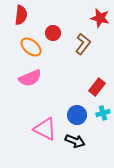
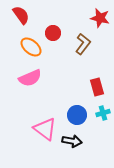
red semicircle: rotated 42 degrees counterclockwise
red rectangle: rotated 54 degrees counterclockwise
pink triangle: rotated 10 degrees clockwise
black arrow: moved 3 px left; rotated 12 degrees counterclockwise
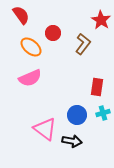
red star: moved 1 px right, 2 px down; rotated 18 degrees clockwise
red rectangle: rotated 24 degrees clockwise
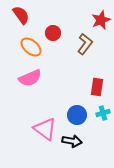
red star: rotated 18 degrees clockwise
brown L-shape: moved 2 px right
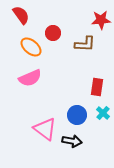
red star: rotated 18 degrees clockwise
brown L-shape: rotated 55 degrees clockwise
cyan cross: rotated 32 degrees counterclockwise
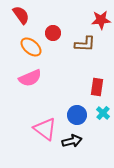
black arrow: rotated 24 degrees counterclockwise
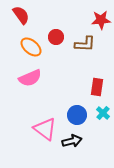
red circle: moved 3 px right, 4 px down
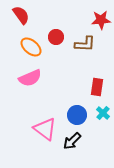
black arrow: rotated 150 degrees clockwise
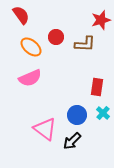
red star: rotated 12 degrees counterclockwise
